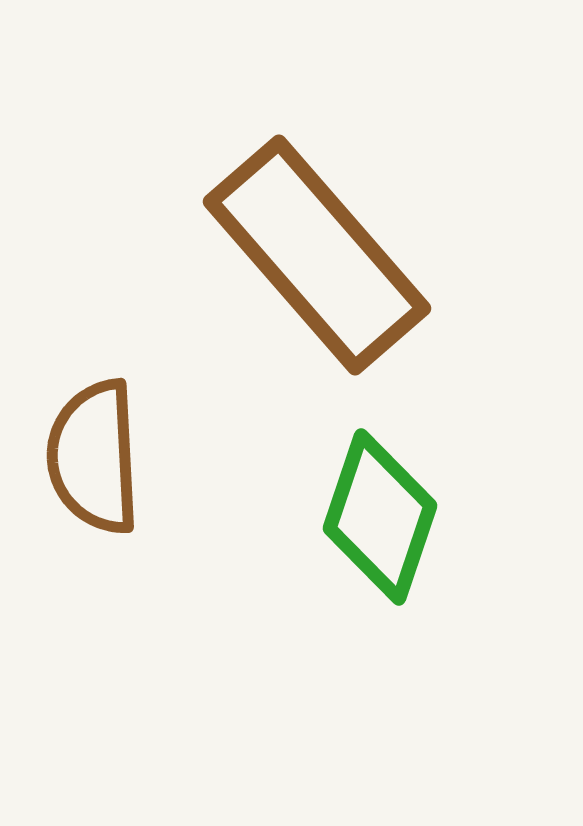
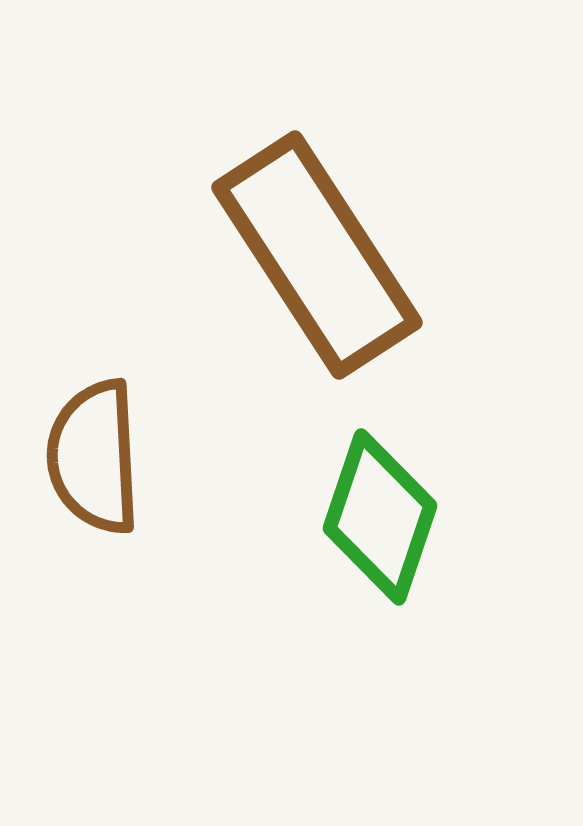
brown rectangle: rotated 8 degrees clockwise
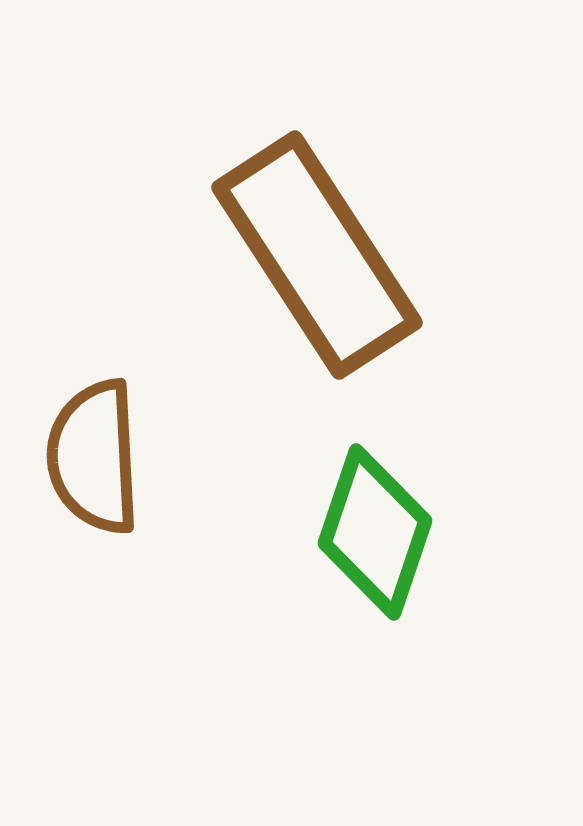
green diamond: moved 5 px left, 15 px down
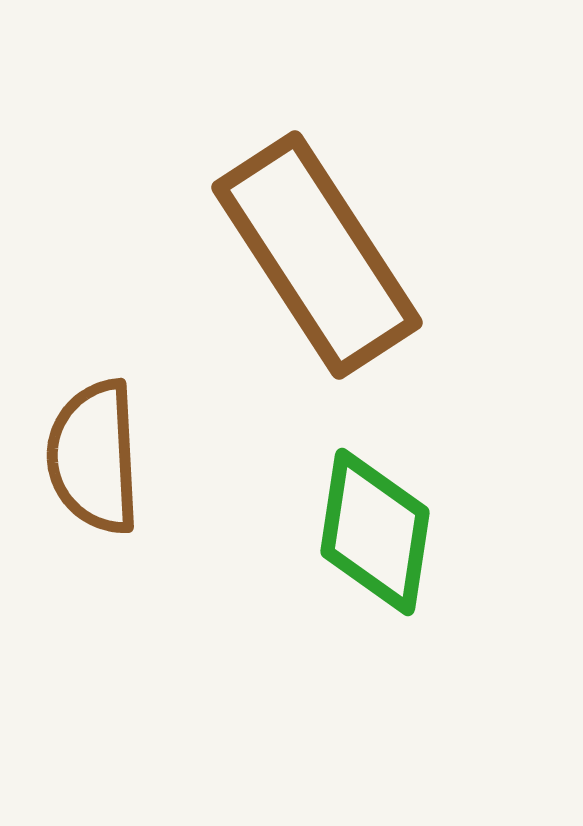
green diamond: rotated 10 degrees counterclockwise
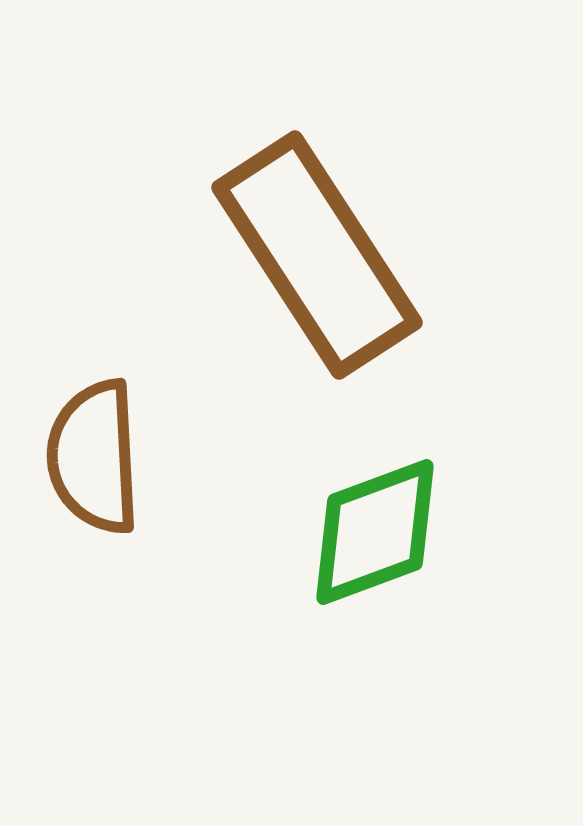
green diamond: rotated 61 degrees clockwise
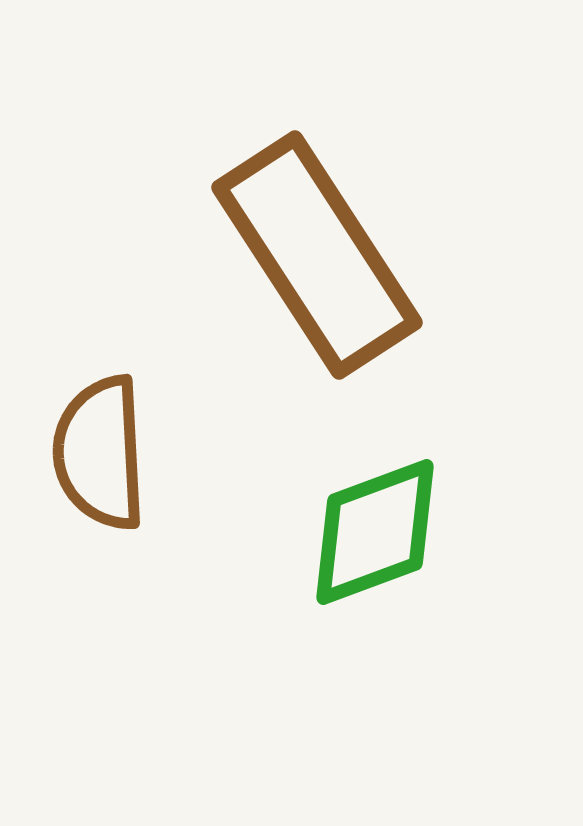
brown semicircle: moved 6 px right, 4 px up
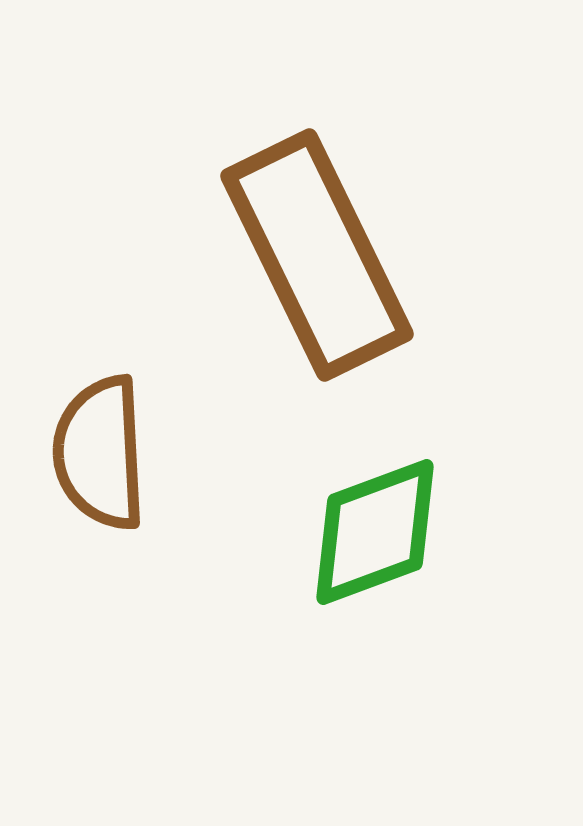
brown rectangle: rotated 7 degrees clockwise
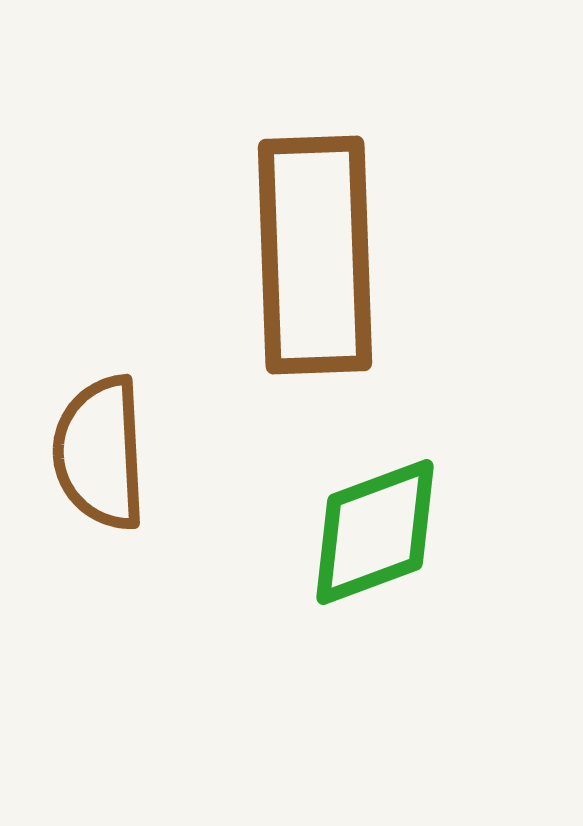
brown rectangle: moved 2 px left; rotated 24 degrees clockwise
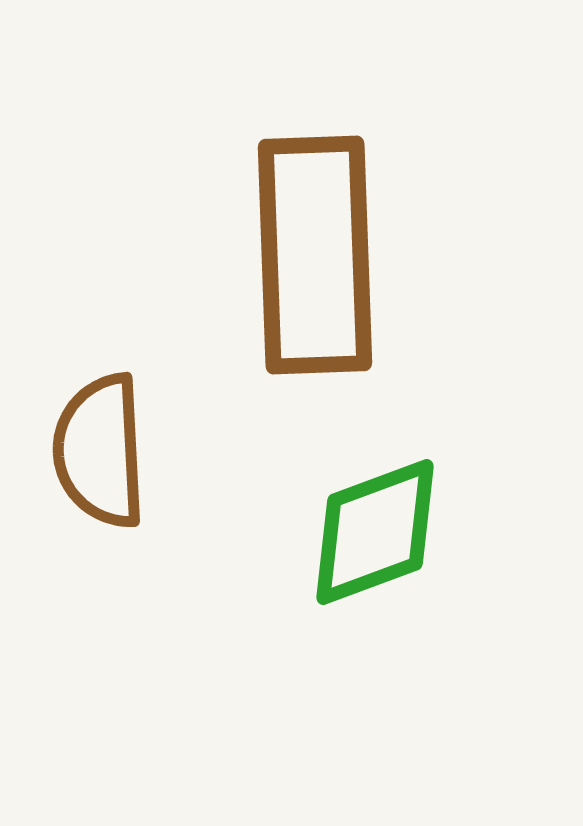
brown semicircle: moved 2 px up
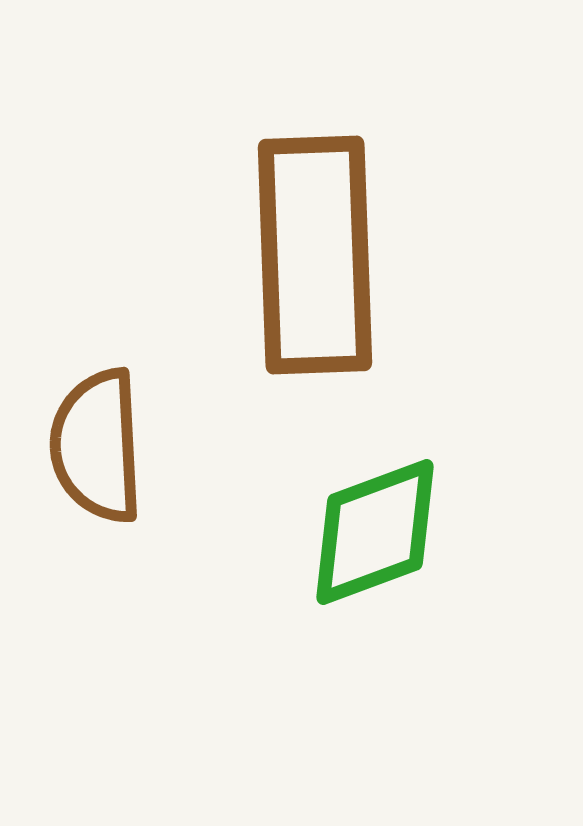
brown semicircle: moved 3 px left, 5 px up
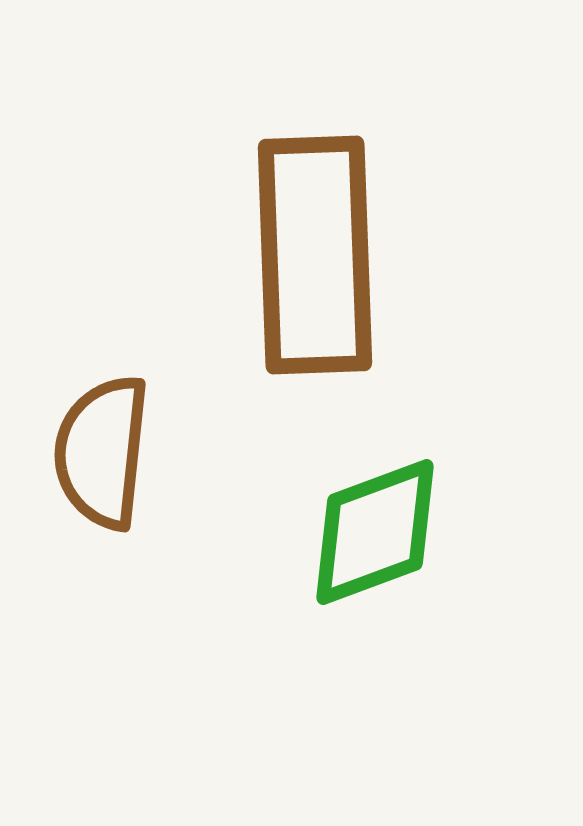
brown semicircle: moved 5 px right, 6 px down; rotated 9 degrees clockwise
